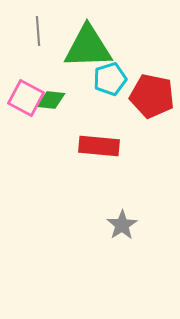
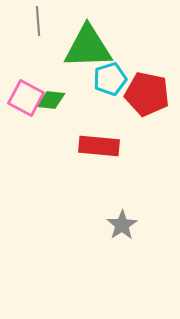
gray line: moved 10 px up
red pentagon: moved 5 px left, 2 px up
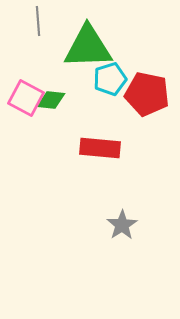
red rectangle: moved 1 px right, 2 px down
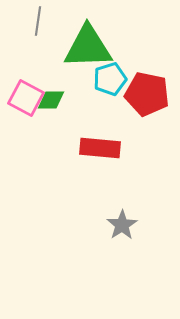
gray line: rotated 12 degrees clockwise
green diamond: rotated 8 degrees counterclockwise
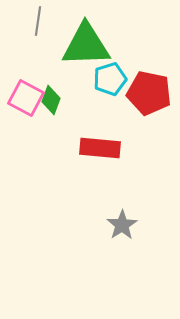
green triangle: moved 2 px left, 2 px up
red pentagon: moved 2 px right, 1 px up
green diamond: rotated 68 degrees counterclockwise
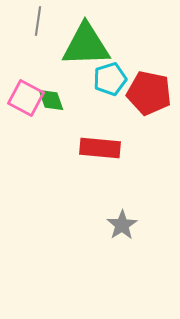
green diamond: rotated 40 degrees counterclockwise
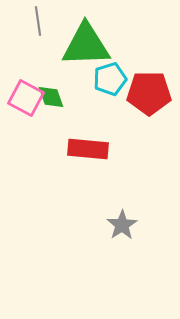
gray line: rotated 16 degrees counterclockwise
red pentagon: rotated 12 degrees counterclockwise
green diamond: moved 3 px up
red rectangle: moved 12 px left, 1 px down
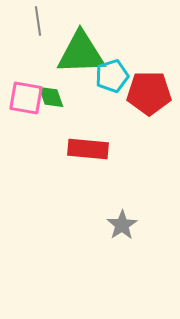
green triangle: moved 5 px left, 8 px down
cyan pentagon: moved 2 px right, 3 px up
pink square: rotated 18 degrees counterclockwise
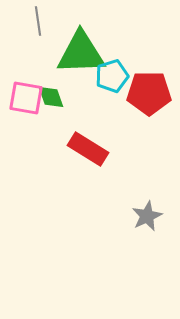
red rectangle: rotated 27 degrees clockwise
gray star: moved 25 px right, 9 px up; rotated 8 degrees clockwise
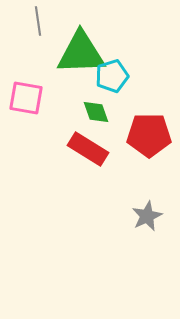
red pentagon: moved 42 px down
green diamond: moved 45 px right, 15 px down
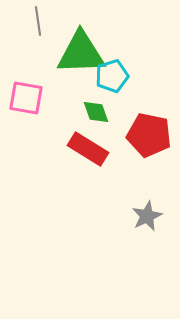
red pentagon: rotated 12 degrees clockwise
